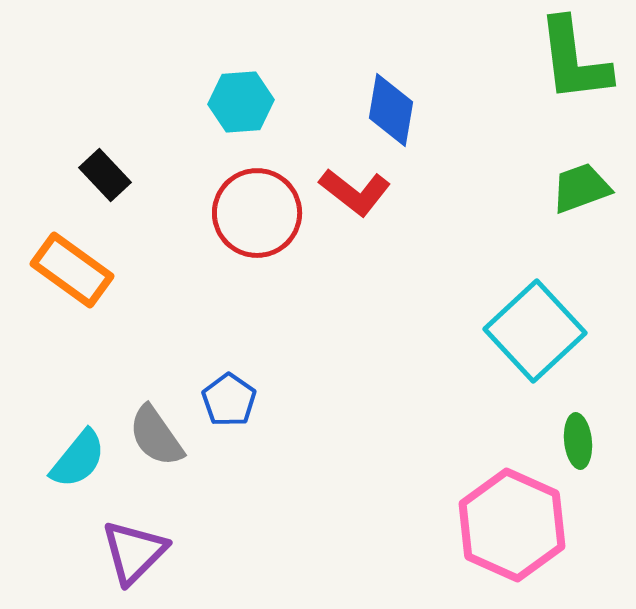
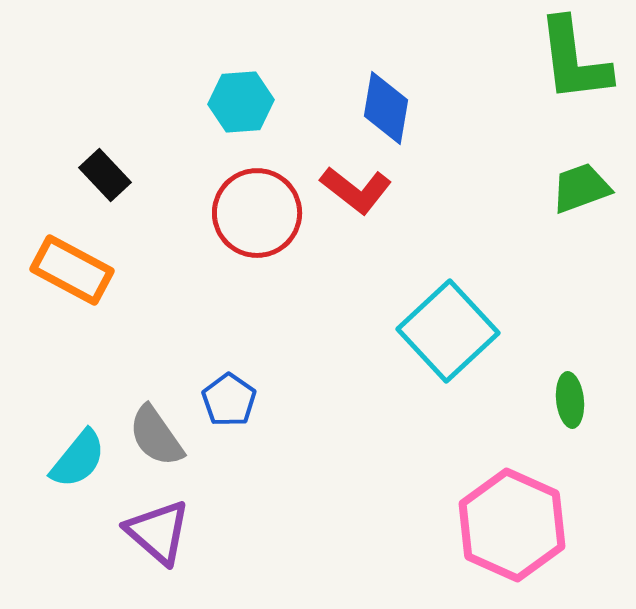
blue diamond: moved 5 px left, 2 px up
red L-shape: moved 1 px right, 2 px up
orange rectangle: rotated 8 degrees counterclockwise
cyan square: moved 87 px left
green ellipse: moved 8 px left, 41 px up
purple triangle: moved 24 px right, 20 px up; rotated 34 degrees counterclockwise
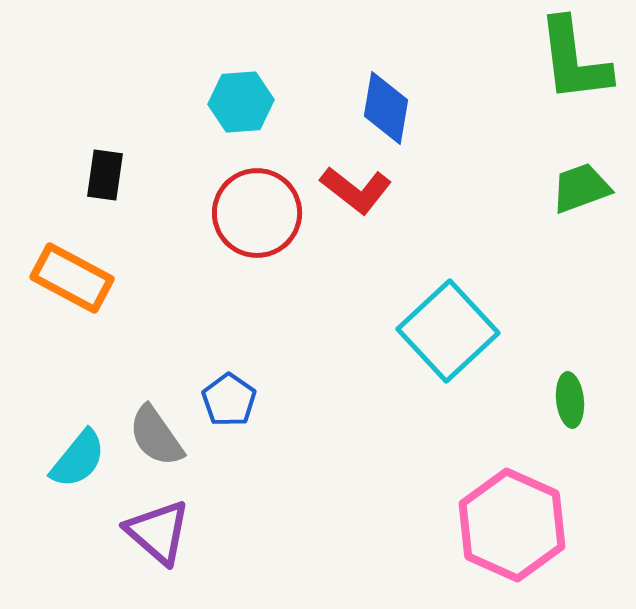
black rectangle: rotated 51 degrees clockwise
orange rectangle: moved 8 px down
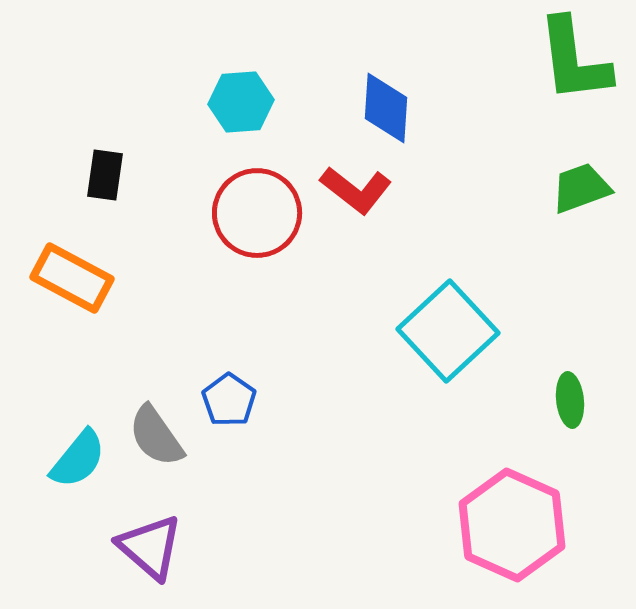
blue diamond: rotated 6 degrees counterclockwise
purple triangle: moved 8 px left, 15 px down
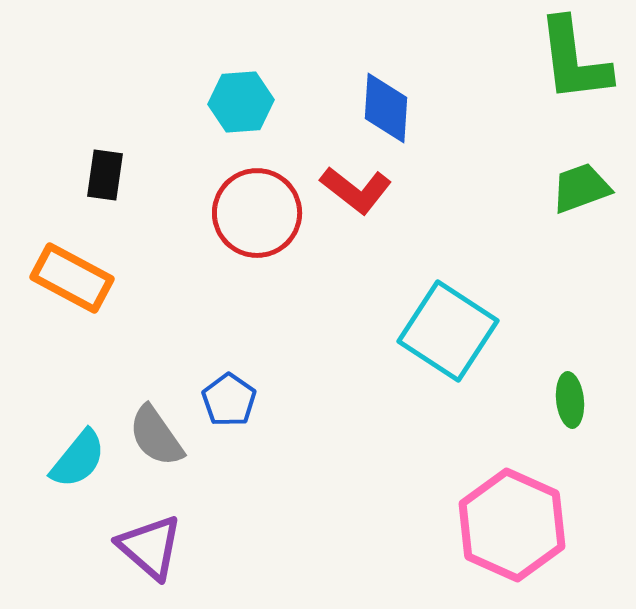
cyan square: rotated 14 degrees counterclockwise
